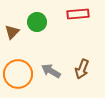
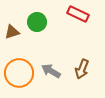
red rectangle: rotated 30 degrees clockwise
brown triangle: rotated 28 degrees clockwise
orange circle: moved 1 px right, 1 px up
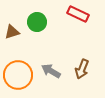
orange circle: moved 1 px left, 2 px down
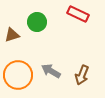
brown triangle: moved 3 px down
brown arrow: moved 6 px down
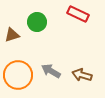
brown arrow: rotated 84 degrees clockwise
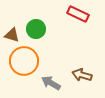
green circle: moved 1 px left, 7 px down
brown triangle: rotated 35 degrees clockwise
gray arrow: moved 12 px down
orange circle: moved 6 px right, 14 px up
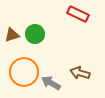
green circle: moved 1 px left, 5 px down
brown triangle: rotated 35 degrees counterclockwise
orange circle: moved 11 px down
brown arrow: moved 2 px left, 2 px up
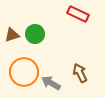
brown arrow: rotated 48 degrees clockwise
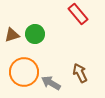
red rectangle: rotated 25 degrees clockwise
